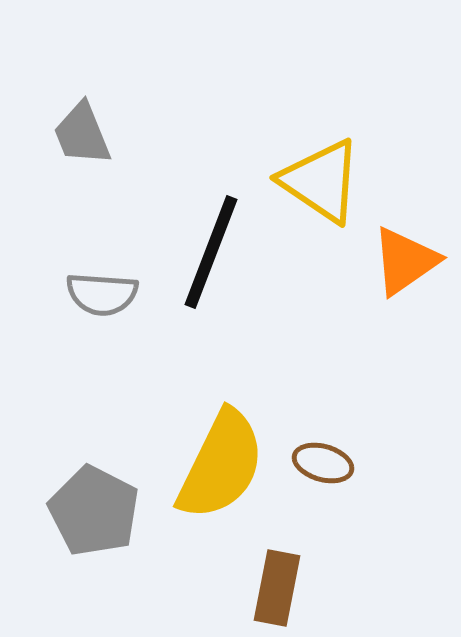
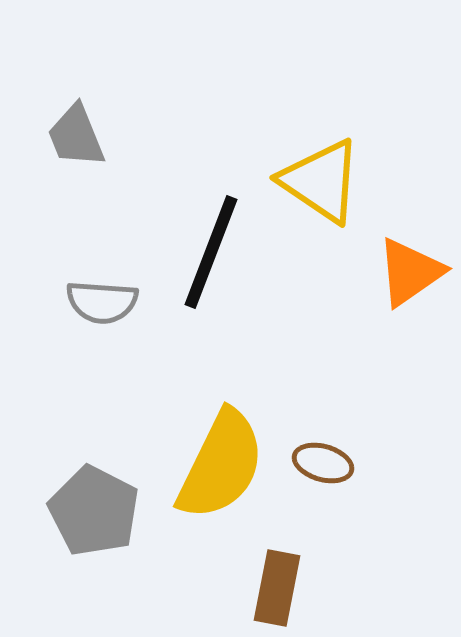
gray trapezoid: moved 6 px left, 2 px down
orange triangle: moved 5 px right, 11 px down
gray semicircle: moved 8 px down
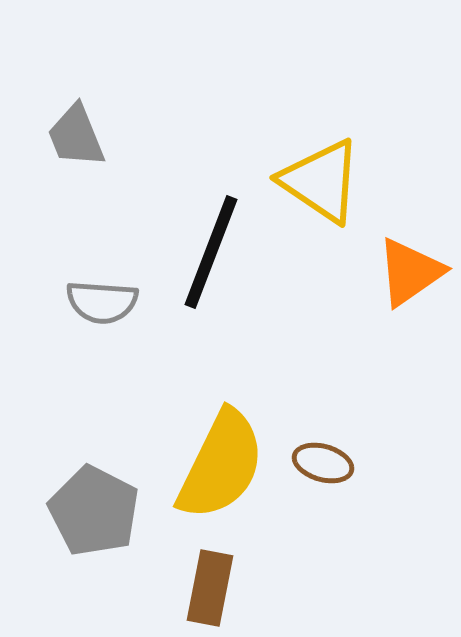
brown rectangle: moved 67 px left
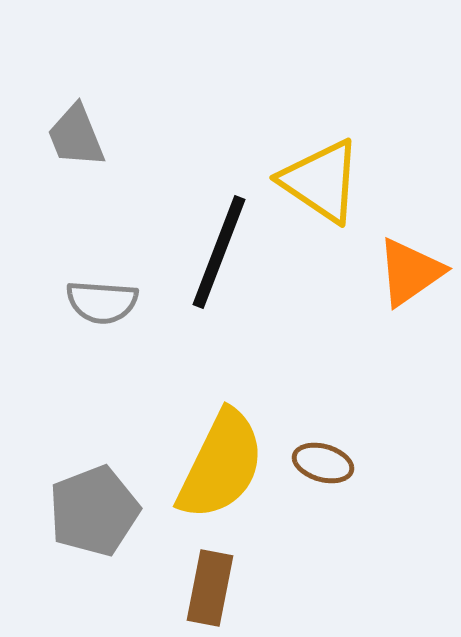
black line: moved 8 px right
gray pentagon: rotated 24 degrees clockwise
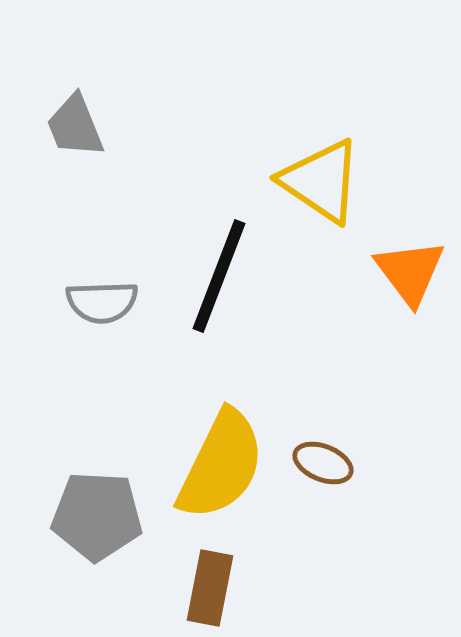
gray trapezoid: moved 1 px left, 10 px up
black line: moved 24 px down
orange triangle: rotated 32 degrees counterclockwise
gray semicircle: rotated 6 degrees counterclockwise
brown ellipse: rotated 6 degrees clockwise
gray pentagon: moved 3 px right, 5 px down; rotated 24 degrees clockwise
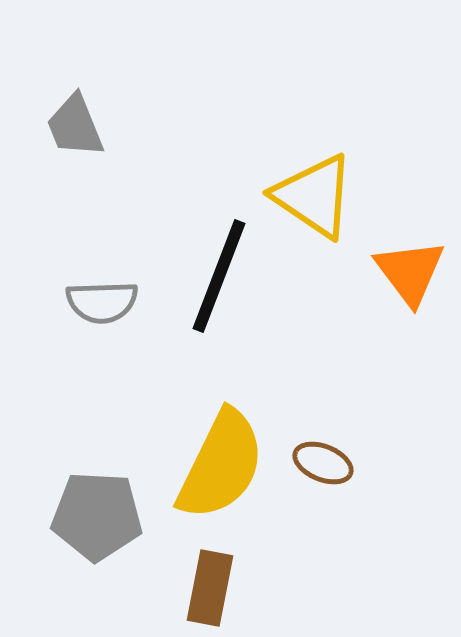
yellow triangle: moved 7 px left, 15 px down
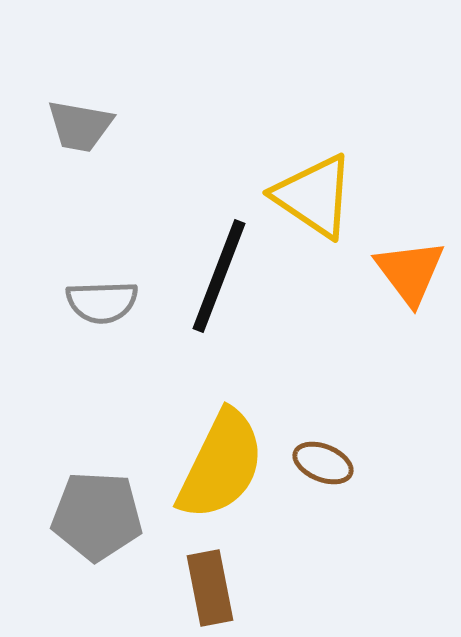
gray trapezoid: moved 5 px right; rotated 58 degrees counterclockwise
brown rectangle: rotated 22 degrees counterclockwise
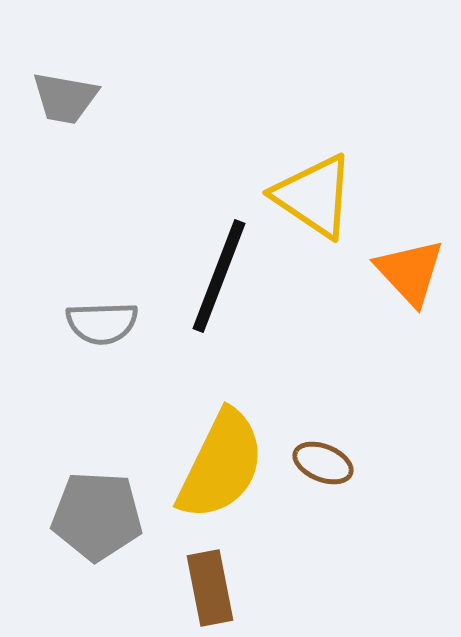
gray trapezoid: moved 15 px left, 28 px up
orange triangle: rotated 6 degrees counterclockwise
gray semicircle: moved 21 px down
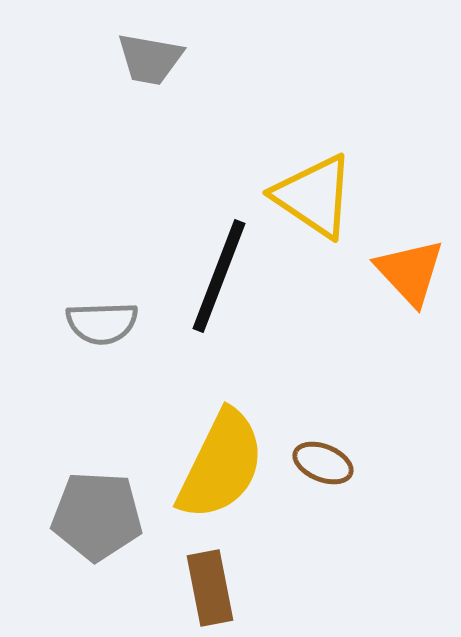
gray trapezoid: moved 85 px right, 39 px up
